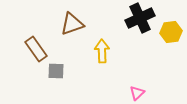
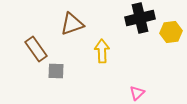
black cross: rotated 12 degrees clockwise
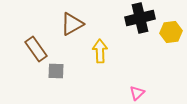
brown triangle: rotated 10 degrees counterclockwise
yellow arrow: moved 2 px left
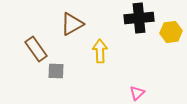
black cross: moved 1 px left; rotated 8 degrees clockwise
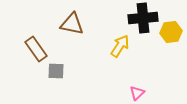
black cross: moved 4 px right
brown triangle: rotated 40 degrees clockwise
yellow arrow: moved 20 px right, 5 px up; rotated 35 degrees clockwise
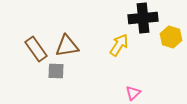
brown triangle: moved 5 px left, 22 px down; rotated 20 degrees counterclockwise
yellow hexagon: moved 5 px down; rotated 25 degrees clockwise
yellow arrow: moved 1 px left, 1 px up
pink triangle: moved 4 px left
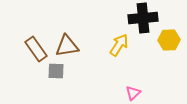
yellow hexagon: moved 2 px left, 3 px down; rotated 20 degrees counterclockwise
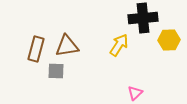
brown rectangle: rotated 50 degrees clockwise
pink triangle: moved 2 px right
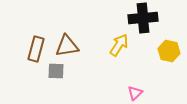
yellow hexagon: moved 11 px down; rotated 15 degrees clockwise
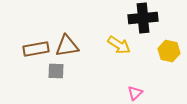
yellow arrow: rotated 90 degrees clockwise
brown rectangle: rotated 65 degrees clockwise
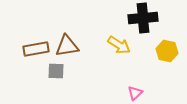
yellow hexagon: moved 2 px left
